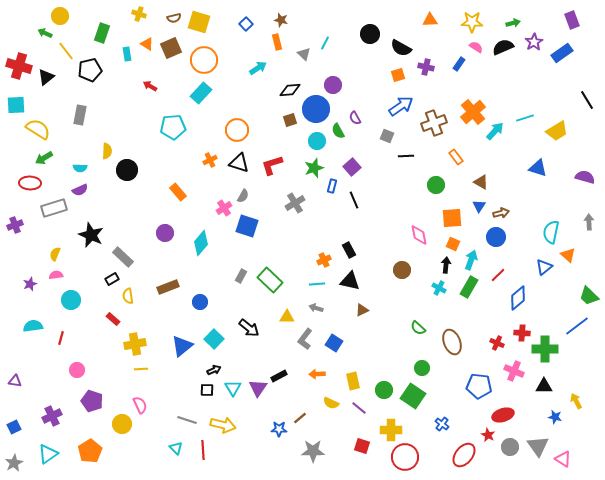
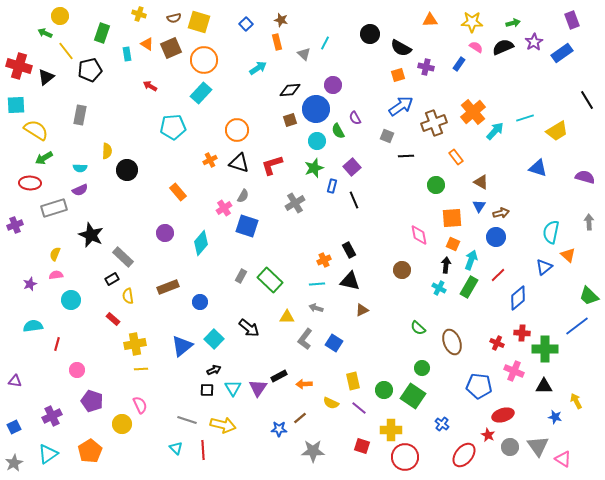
yellow semicircle at (38, 129): moved 2 px left, 1 px down
red line at (61, 338): moved 4 px left, 6 px down
orange arrow at (317, 374): moved 13 px left, 10 px down
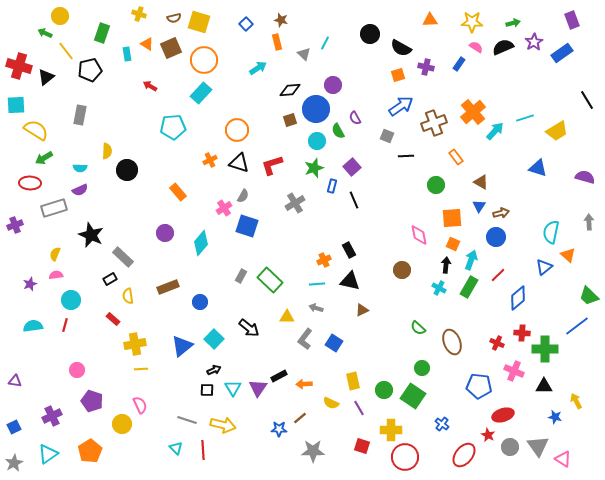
black rectangle at (112, 279): moved 2 px left
red line at (57, 344): moved 8 px right, 19 px up
purple line at (359, 408): rotated 21 degrees clockwise
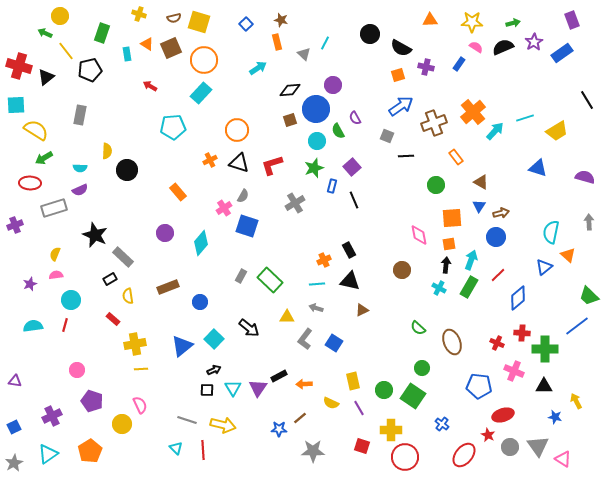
black star at (91, 235): moved 4 px right
orange square at (453, 244): moved 4 px left; rotated 32 degrees counterclockwise
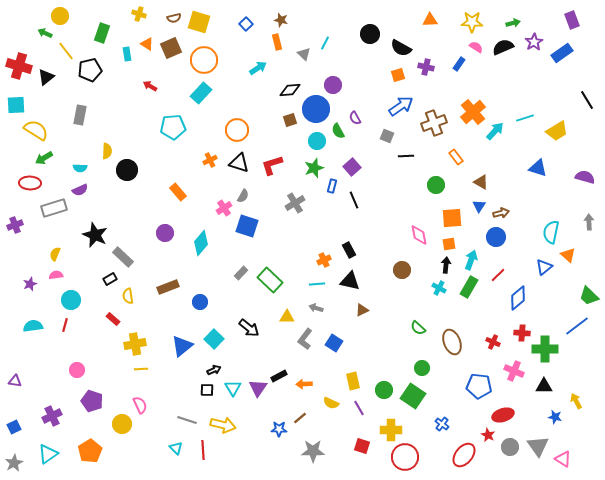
gray rectangle at (241, 276): moved 3 px up; rotated 16 degrees clockwise
red cross at (497, 343): moved 4 px left, 1 px up
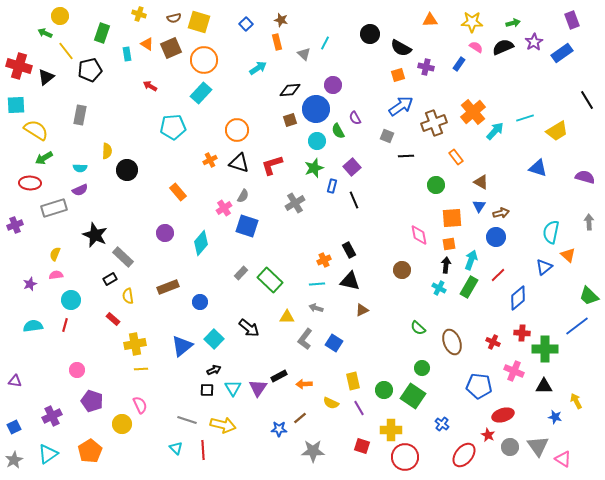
gray star at (14, 463): moved 3 px up
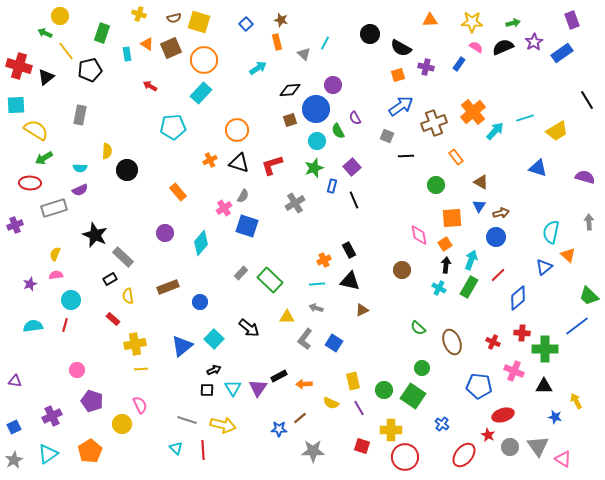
orange square at (449, 244): moved 4 px left; rotated 24 degrees counterclockwise
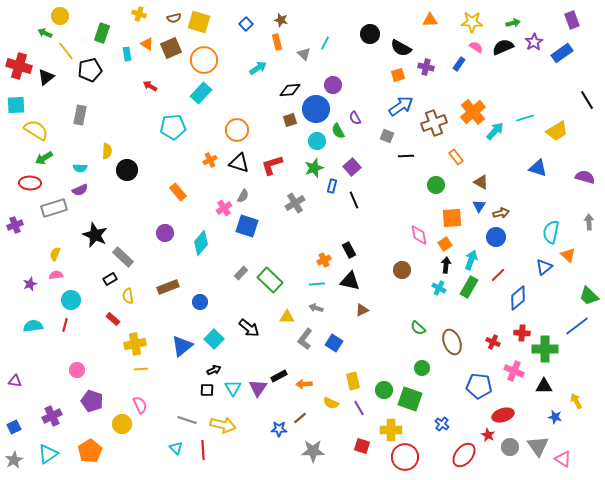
green square at (413, 396): moved 3 px left, 3 px down; rotated 15 degrees counterclockwise
